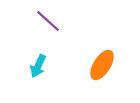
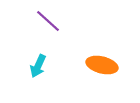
orange ellipse: rotated 72 degrees clockwise
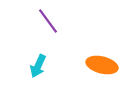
purple line: rotated 12 degrees clockwise
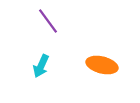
cyan arrow: moved 3 px right
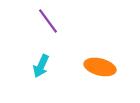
orange ellipse: moved 2 px left, 2 px down
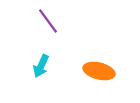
orange ellipse: moved 1 px left, 4 px down
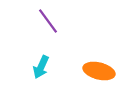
cyan arrow: moved 1 px down
